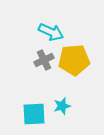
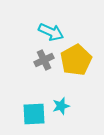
yellow pentagon: moved 2 px right; rotated 24 degrees counterclockwise
cyan star: moved 1 px left
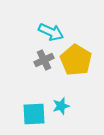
yellow pentagon: rotated 12 degrees counterclockwise
